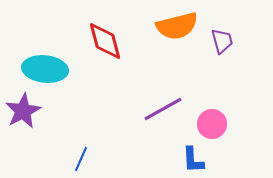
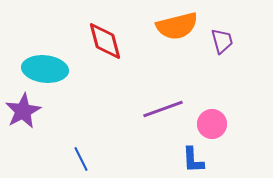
purple line: rotated 9 degrees clockwise
blue line: rotated 50 degrees counterclockwise
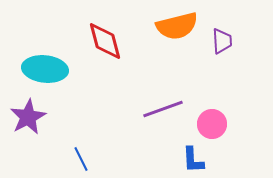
purple trapezoid: rotated 12 degrees clockwise
purple star: moved 5 px right, 6 px down
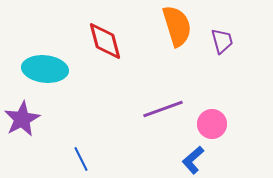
orange semicircle: rotated 93 degrees counterclockwise
purple trapezoid: rotated 12 degrees counterclockwise
purple star: moved 6 px left, 2 px down
blue L-shape: rotated 52 degrees clockwise
